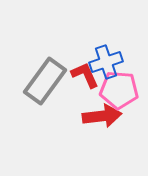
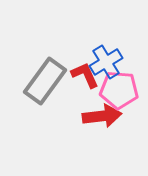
blue cross: rotated 12 degrees counterclockwise
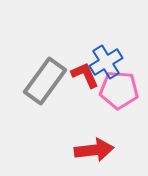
red arrow: moved 8 px left, 34 px down
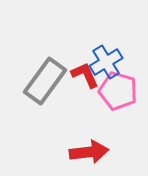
pink pentagon: moved 1 px left, 1 px down; rotated 12 degrees clockwise
red arrow: moved 5 px left, 2 px down
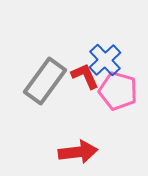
blue cross: moved 1 px left, 2 px up; rotated 12 degrees counterclockwise
red L-shape: moved 1 px down
red arrow: moved 11 px left
